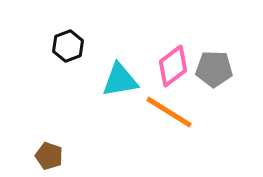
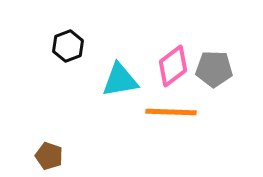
orange line: moved 2 px right; rotated 30 degrees counterclockwise
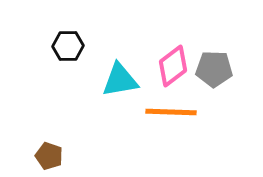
black hexagon: rotated 20 degrees clockwise
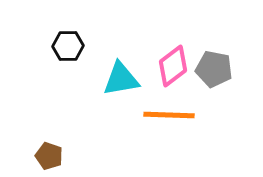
gray pentagon: rotated 9 degrees clockwise
cyan triangle: moved 1 px right, 1 px up
orange line: moved 2 px left, 3 px down
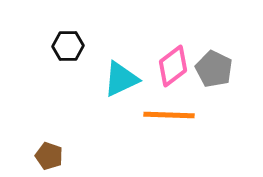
gray pentagon: rotated 15 degrees clockwise
cyan triangle: rotated 15 degrees counterclockwise
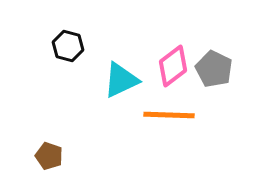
black hexagon: rotated 16 degrees clockwise
cyan triangle: moved 1 px down
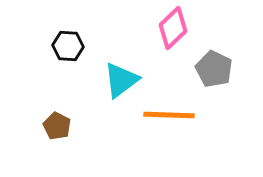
black hexagon: rotated 12 degrees counterclockwise
pink diamond: moved 38 px up; rotated 6 degrees counterclockwise
cyan triangle: rotated 12 degrees counterclockwise
brown pentagon: moved 8 px right, 30 px up; rotated 8 degrees clockwise
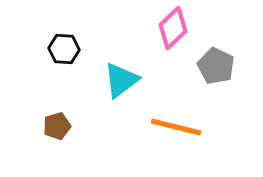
black hexagon: moved 4 px left, 3 px down
gray pentagon: moved 2 px right, 3 px up
orange line: moved 7 px right, 12 px down; rotated 12 degrees clockwise
brown pentagon: rotated 28 degrees clockwise
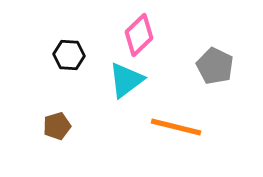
pink diamond: moved 34 px left, 7 px down
black hexagon: moved 5 px right, 6 px down
gray pentagon: moved 1 px left
cyan triangle: moved 5 px right
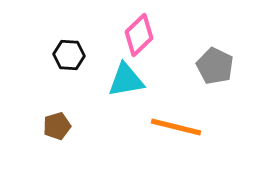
cyan triangle: rotated 27 degrees clockwise
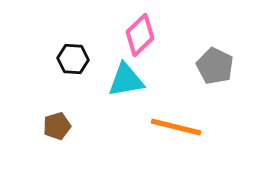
pink diamond: moved 1 px right
black hexagon: moved 4 px right, 4 px down
